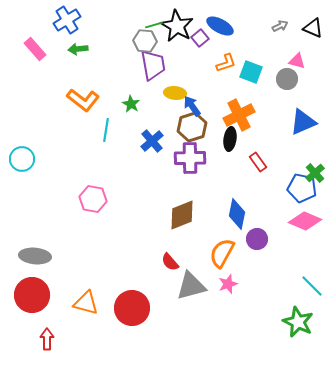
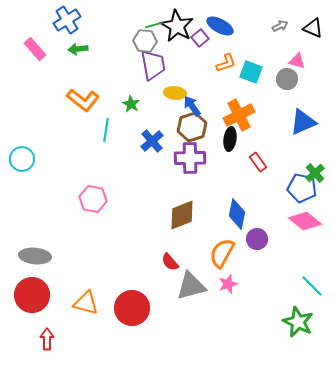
pink diamond at (305, 221): rotated 16 degrees clockwise
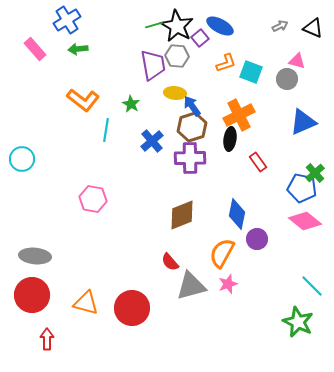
gray hexagon at (145, 41): moved 32 px right, 15 px down
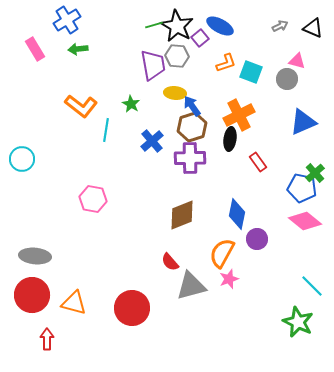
pink rectangle at (35, 49): rotated 10 degrees clockwise
orange L-shape at (83, 100): moved 2 px left, 6 px down
pink star at (228, 284): moved 1 px right, 5 px up
orange triangle at (86, 303): moved 12 px left
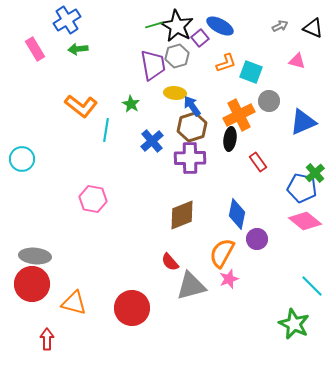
gray hexagon at (177, 56): rotated 20 degrees counterclockwise
gray circle at (287, 79): moved 18 px left, 22 px down
red circle at (32, 295): moved 11 px up
green star at (298, 322): moved 4 px left, 2 px down
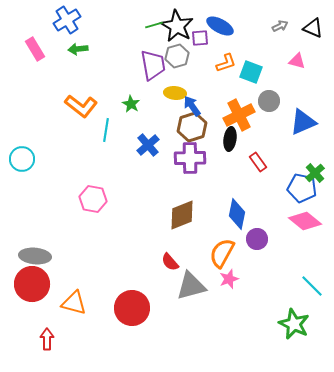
purple square at (200, 38): rotated 36 degrees clockwise
blue cross at (152, 141): moved 4 px left, 4 px down
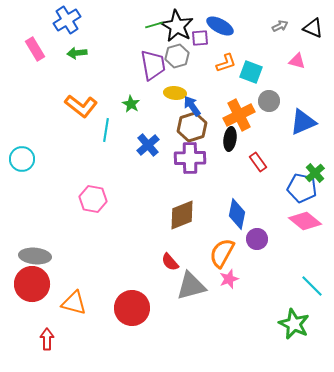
green arrow at (78, 49): moved 1 px left, 4 px down
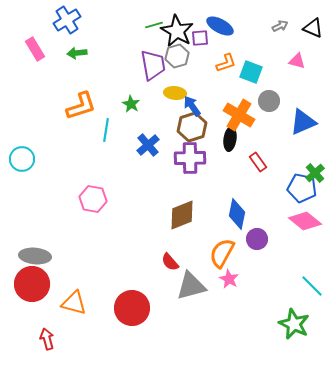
black star at (177, 26): moved 5 px down
orange L-shape at (81, 106): rotated 56 degrees counterclockwise
orange cross at (239, 115): rotated 32 degrees counterclockwise
pink star at (229, 279): rotated 24 degrees counterclockwise
red arrow at (47, 339): rotated 15 degrees counterclockwise
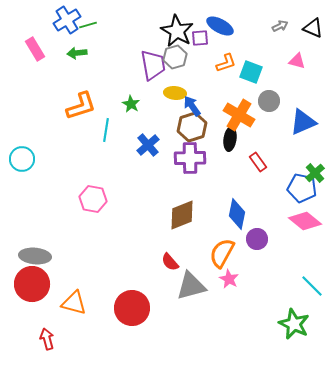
green line at (154, 25): moved 66 px left
gray hexagon at (177, 56): moved 2 px left, 1 px down
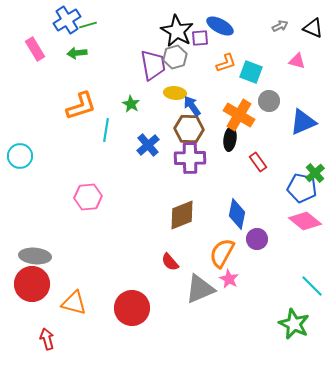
brown hexagon at (192, 127): moved 3 px left, 2 px down; rotated 20 degrees clockwise
cyan circle at (22, 159): moved 2 px left, 3 px up
pink hexagon at (93, 199): moved 5 px left, 2 px up; rotated 16 degrees counterclockwise
gray triangle at (191, 286): moved 9 px right, 3 px down; rotated 8 degrees counterclockwise
